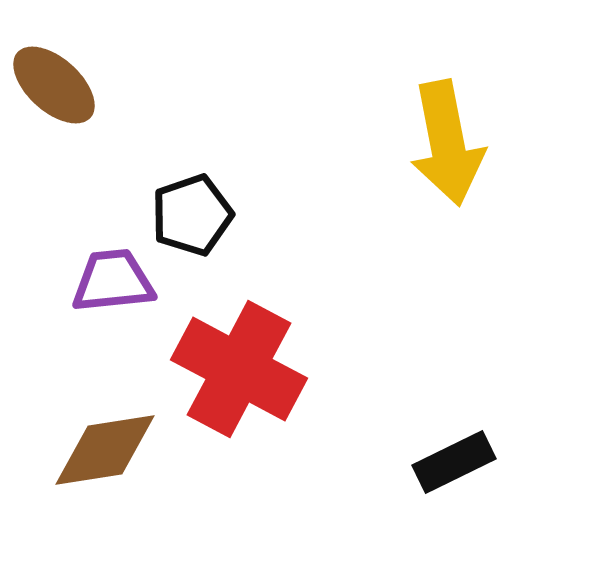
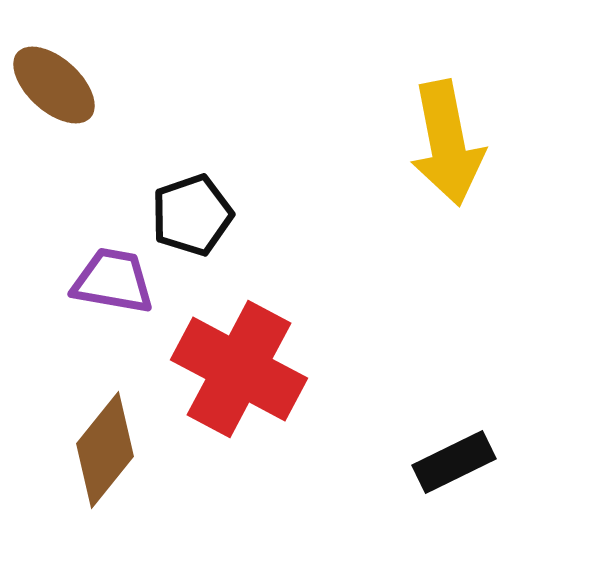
purple trapezoid: rotated 16 degrees clockwise
brown diamond: rotated 42 degrees counterclockwise
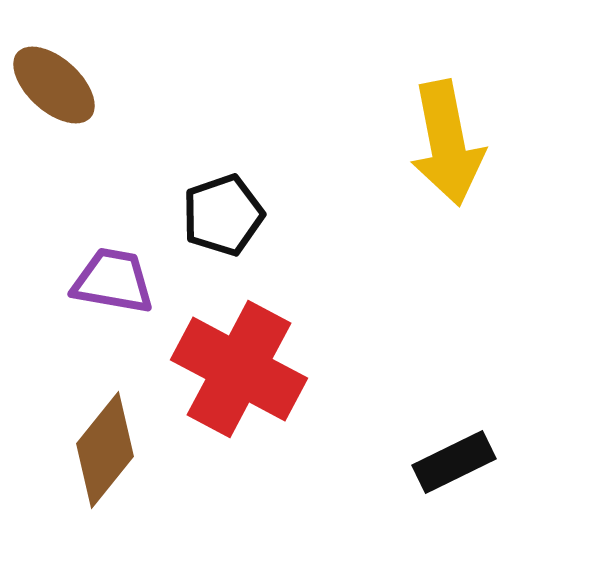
black pentagon: moved 31 px right
